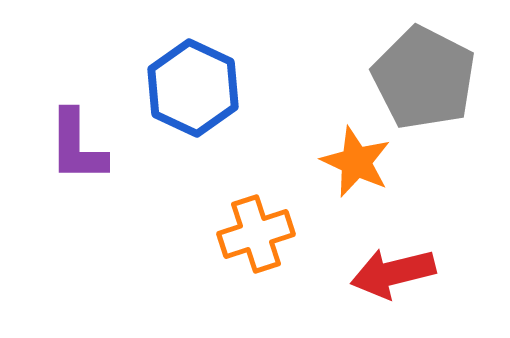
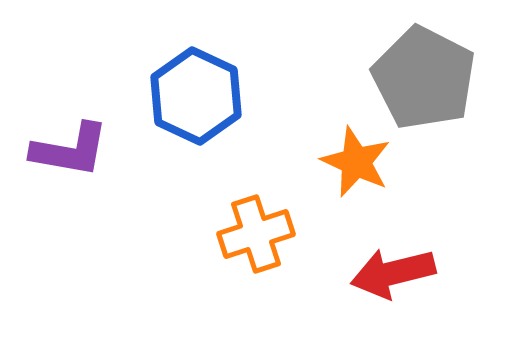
blue hexagon: moved 3 px right, 8 px down
purple L-shape: moved 7 px left, 4 px down; rotated 80 degrees counterclockwise
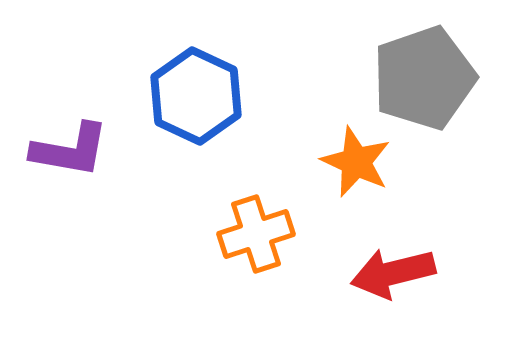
gray pentagon: rotated 26 degrees clockwise
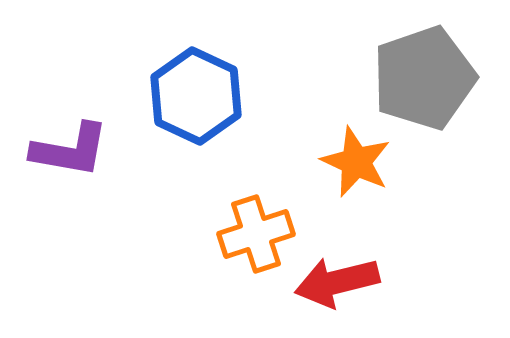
red arrow: moved 56 px left, 9 px down
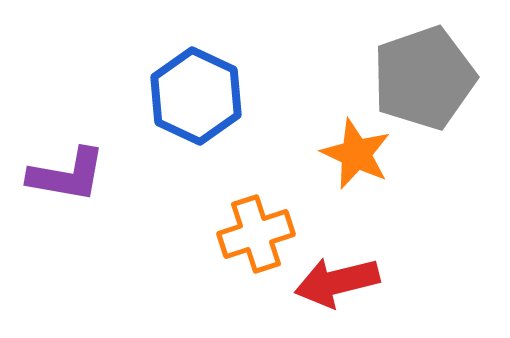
purple L-shape: moved 3 px left, 25 px down
orange star: moved 8 px up
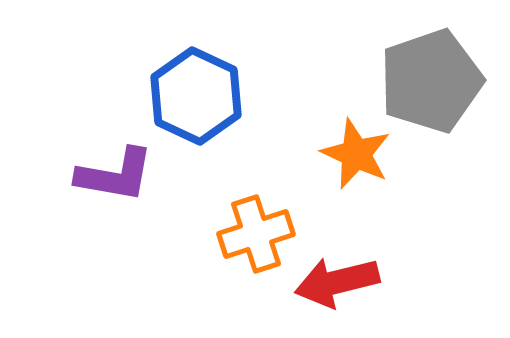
gray pentagon: moved 7 px right, 3 px down
purple L-shape: moved 48 px right
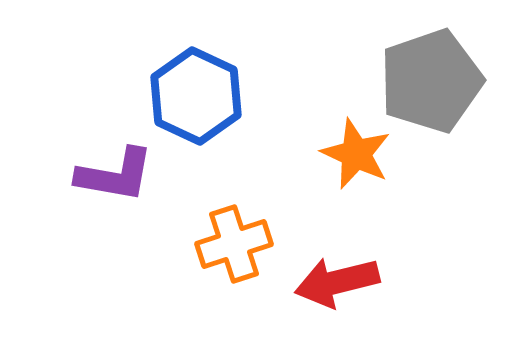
orange cross: moved 22 px left, 10 px down
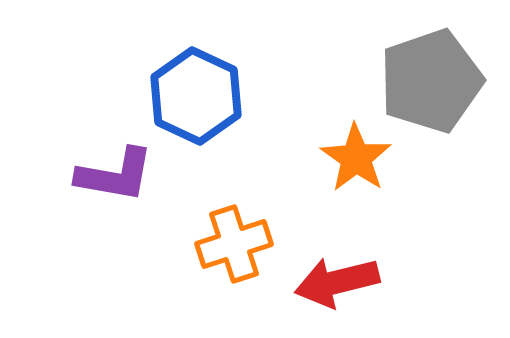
orange star: moved 4 px down; rotated 10 degrees clockwise
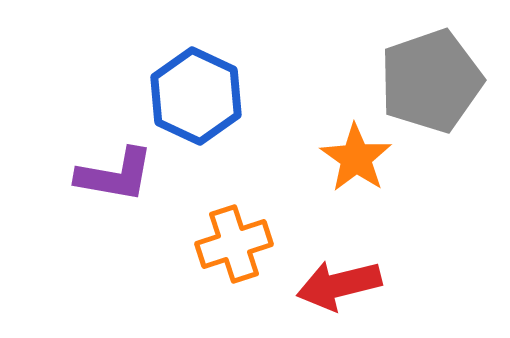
red arrow: moved 2 px right, 3 px down
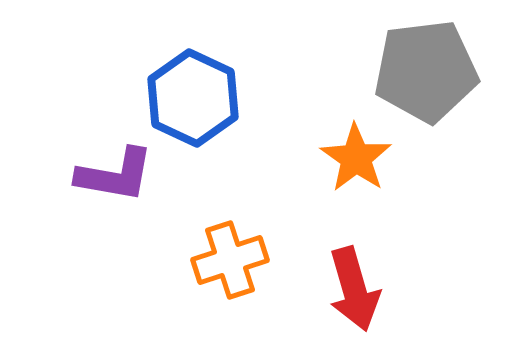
gray pentagon: moved 5 px left, 10 px up; rotated 12 degrees clockwise
blue hexagon: moved 3 px left, 2 px down
orange cross: moved 4 px left, 16 px down
red arrow: moved 15 px right, 4 px down; rotated 92 degrees counterclockwise
